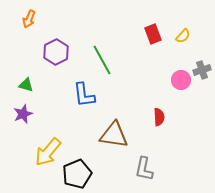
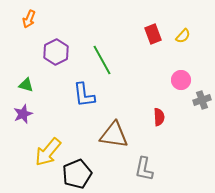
gray cross: moved 30 px down
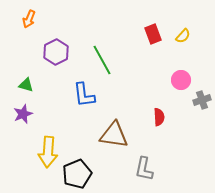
yellow arrow: rotated 36 degrees counterclockwise
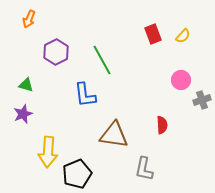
blue L-shape: moved 1 px right
red semicircle: moved 3 px right, 8 px down
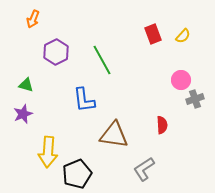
orange arrow: moved 4 px right
blue L-shape: moved 1 px left, 5 px down
gray cross: moved 7 px left, 1 px up
gray L-shape: rotated 45 degrees clockwise
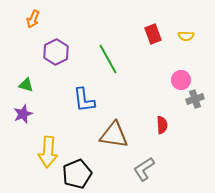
yellow semicircle: moved 3 px right; rotated 49 degrees clockwise
green line: moved 6 px right, 1 px up
